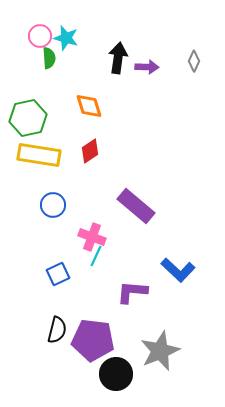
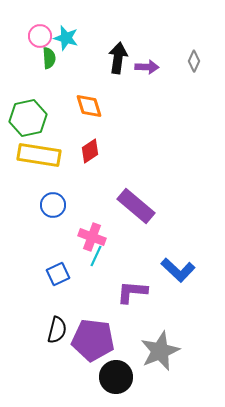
black circle: moved 3 px down
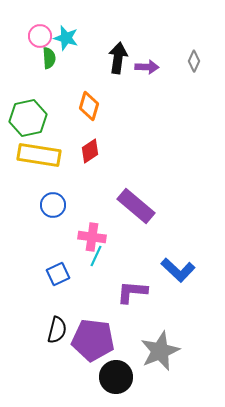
orange diamond: rotated 32 degrees clockwise
pink cross: rotated 12 degrees counterclockwise
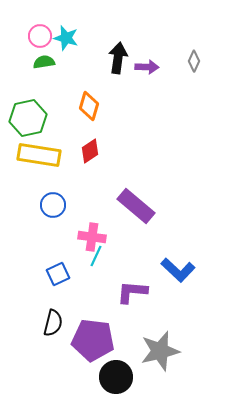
green semicircle: moved 5 px left, 4 px down; rotated 95 degrees counterclockwise
black semicircle: moved 4 px left, 7 px up
gray star: rotated 9 degrees clockwise
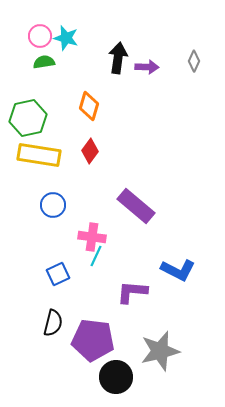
red diamond: rotated 20 degrees counterclockwise
blue L-shape: rotated 16 degrees counterclockwise
